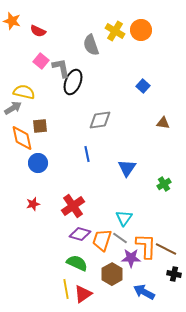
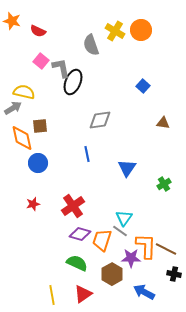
gray line: moved 7 px up
yellow line: moved 14 px left, 6 px down
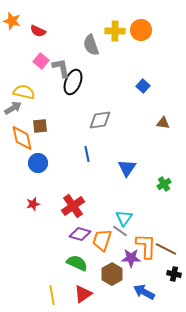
yellow cross: rotated 30 degrees counterclockwise
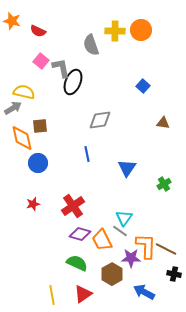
orange trapezoid: rotated 45 degrees counterclockwise
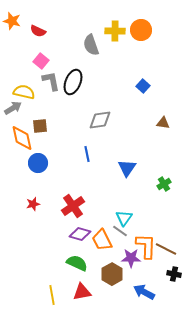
gray L-shape: moved 10 px left, 13 px down
red triangle: moved 1 px left, 2 px up; rotated 24 degrees clockwise
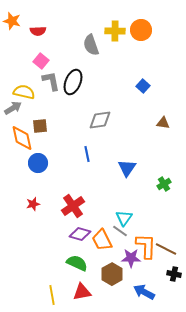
red semicircle: rotated 28 degrees counterclockwise
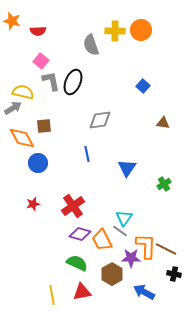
yellow semicircle: moved 1 px left
brown square: moved 4 px right
orange diamond: rotated 16 degrees counterclockwise
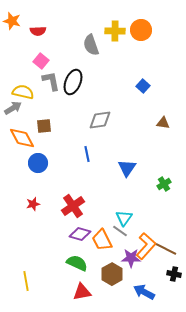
orange L-shape: rotated 40 degrees clockwise
yellow line: moved 26 px left, 14 px up
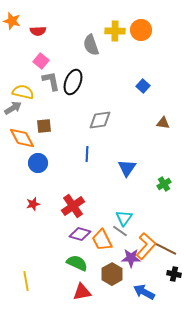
blue line: rotated 14 degrees clockwise
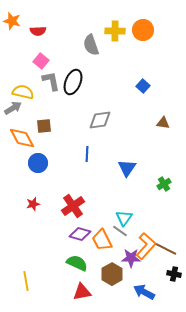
orange circle: moved 2 px right
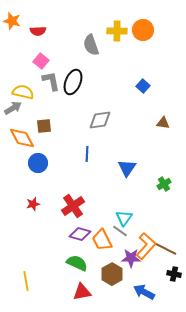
yellow cross: moved 2 px right
